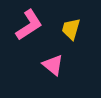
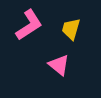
pink triangle: moved 6 px right
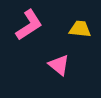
yellow trapezoid: moved 9 px right; rotated 80 degrees clockwise
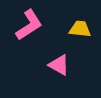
pink triangle: rotated 10 degrees counterclockwise
